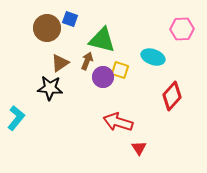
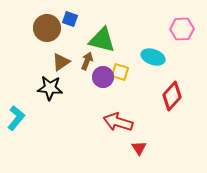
brown triangle: moved 1 px right, 1 px up
yellow square: moved 2 px down
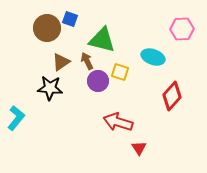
brown arrow: rotated 48 degrees counterclockwise
purple circle: moved 5 px left, 4 px down
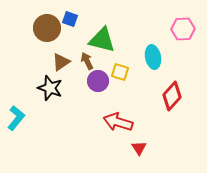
pink hexagon: moved 1 px right
cyan ellipse: rotated 60 degrees clockwise
black star: rotated 15 degrees clockwise
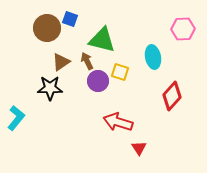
black star: rotated 20 degrees counterclockwise
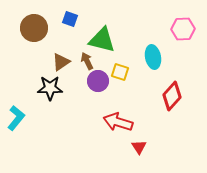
brown circle: moved 13 px left
red triangle: moved 1 px up
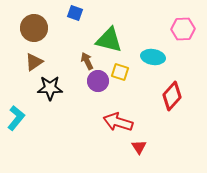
blue square: moved 5 px right, 6 px up
green triangle: moved 7 px right
cyan ellipse: rotated 70 degrees counterclockwise
brown triangle: moved 27 px left
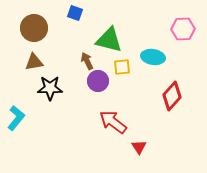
brown triangle: rotated 24 degrees clockwise
yellow square: moved 2 px right, 5 px up; rotated 24 degrees counterclockwise
red arrow: moved 5 px left; rotated 20 degrees clockwise
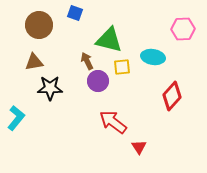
brown circle: moved 5 px right, 3 px up
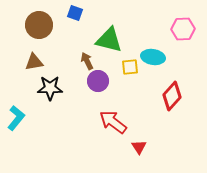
yellow square: moved 8 px right
